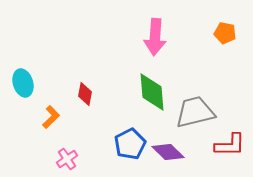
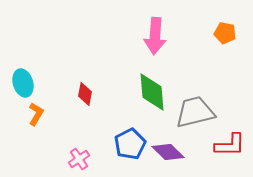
pink arrow: moved 1 px up
orange L-shape: moved 15 px left, 3 px up; rotated 15 degrees counterclockwise
pink cross: moved 12 px right
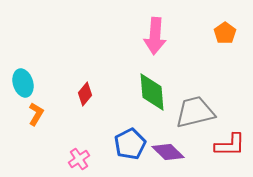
orange pentagon: rotated 25 degrees clockwise
red diamond: rotated 30 degrees clockwise
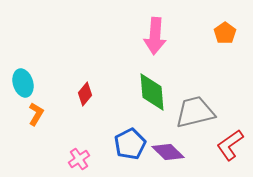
red L-shape: rotated 144 degrees clockwise
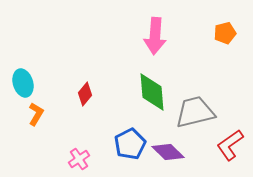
orange pentagon: rotated 20 degrees clockwise
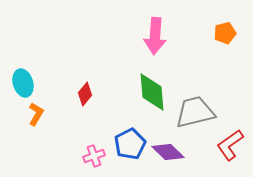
pink cross: moved 15 px right, 3 px up; rotated 15 degrees clockwise
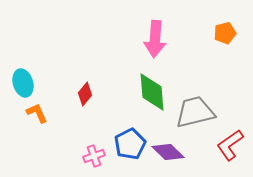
pink arrow: moved 3 px down
orange L-shape: moved 1 px right, 1 px up; rotated 55 degrees counterclockwise
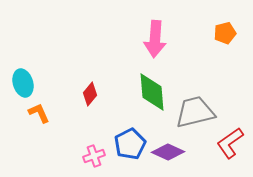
red diamond: moved 5 px right
orange L-shape: moved 2 px right
red L-shape: moved 2 px up
purple diamond: rotated 20 degrees counterclockwise
